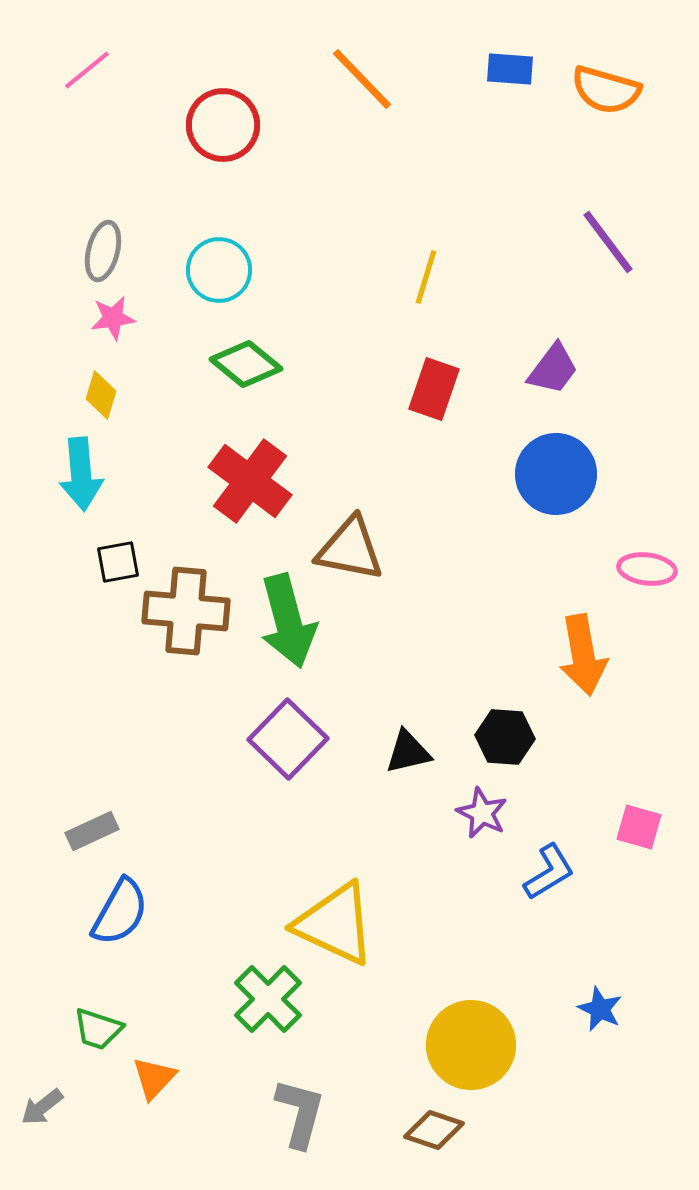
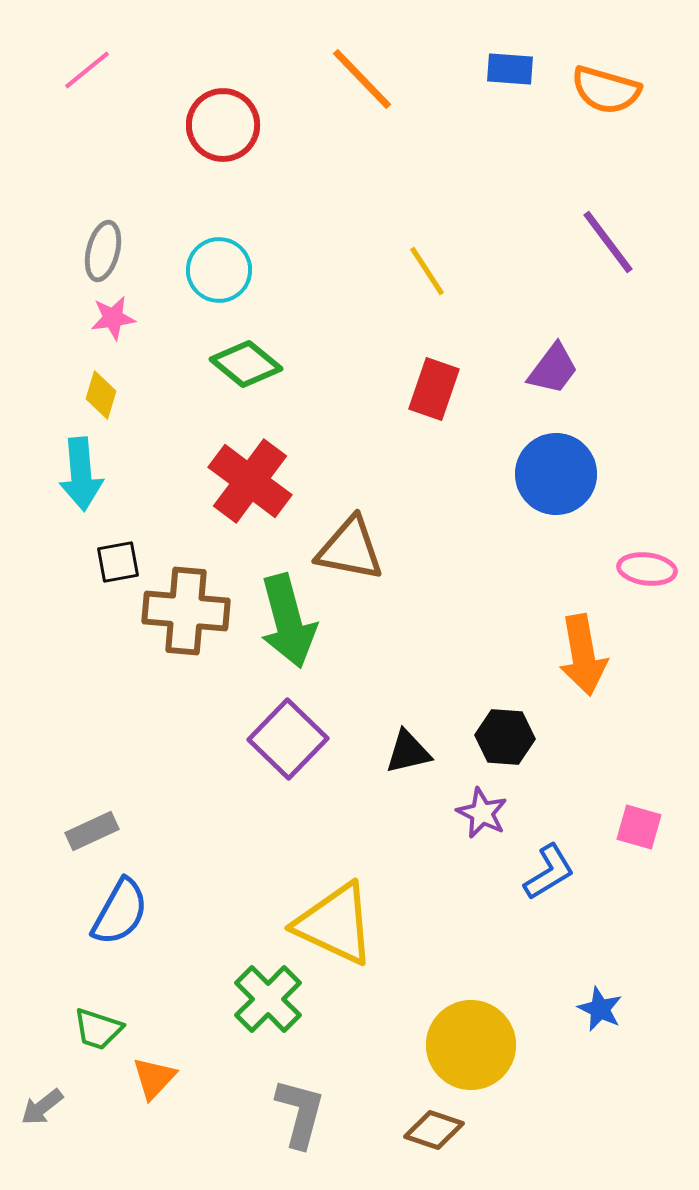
yellow line: moved 1 px right, 6 px up; rotated 50 degrees counterclockwise
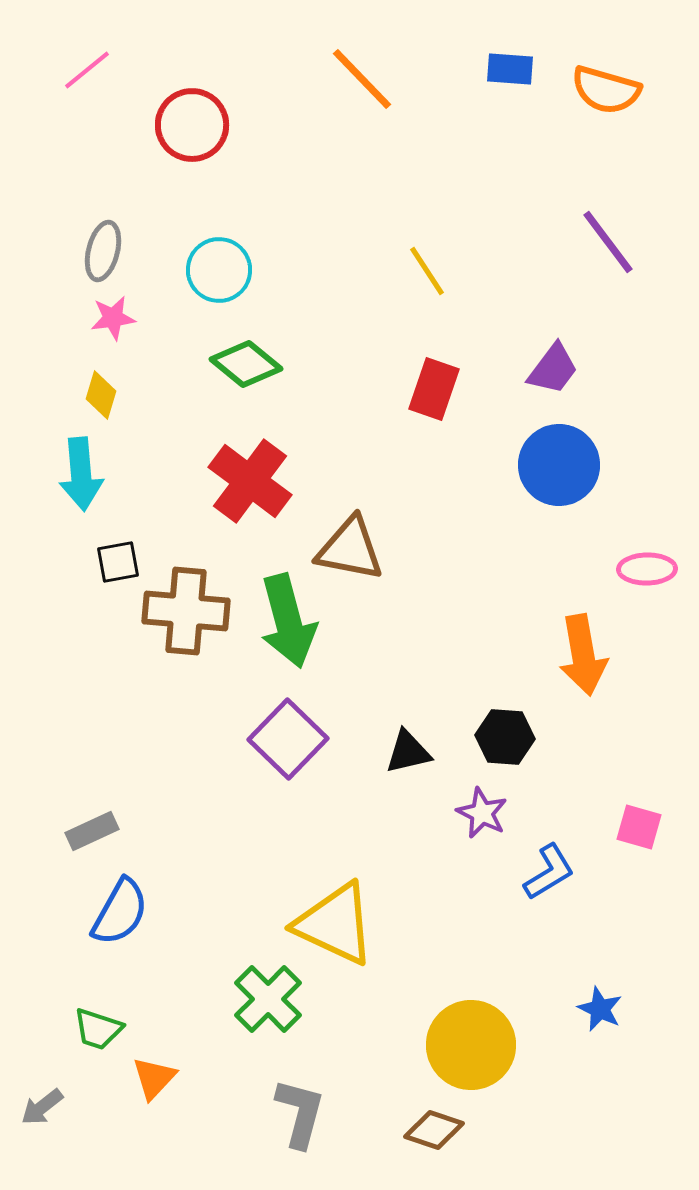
red circle: moved 31 px left
blue circle: moved 3 px right, 9 px up
pink ellipse: rotated 8 degrees counterclockwise
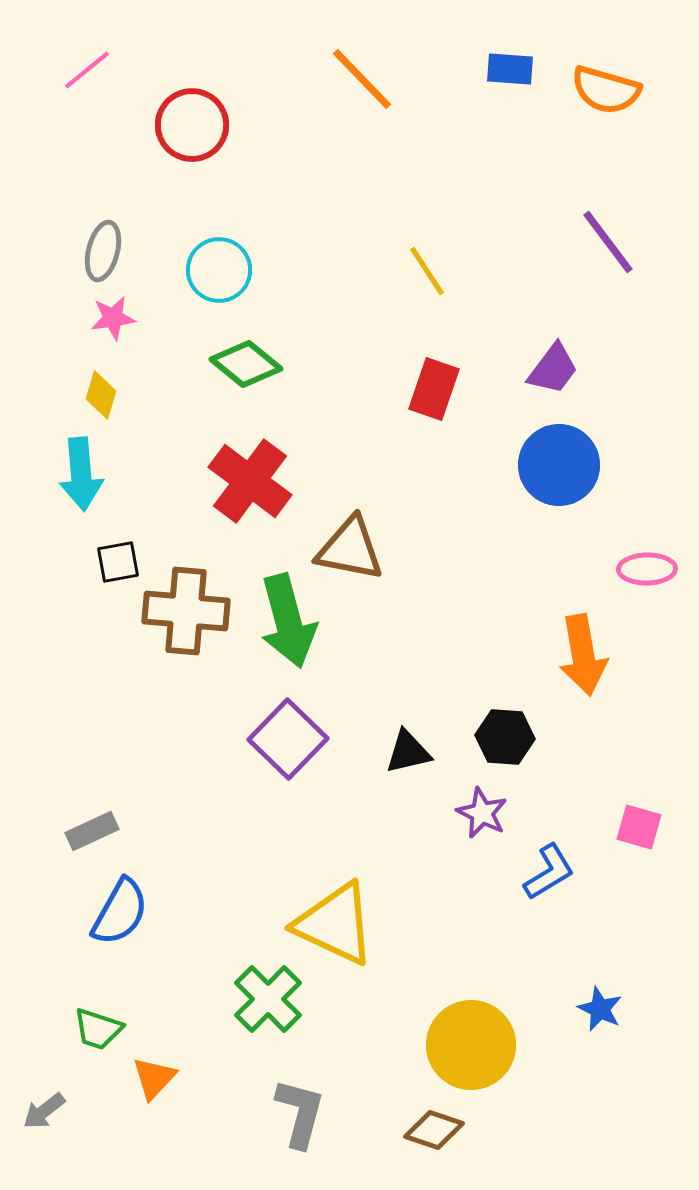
gray arrow: moved 2 px right, 4 px down
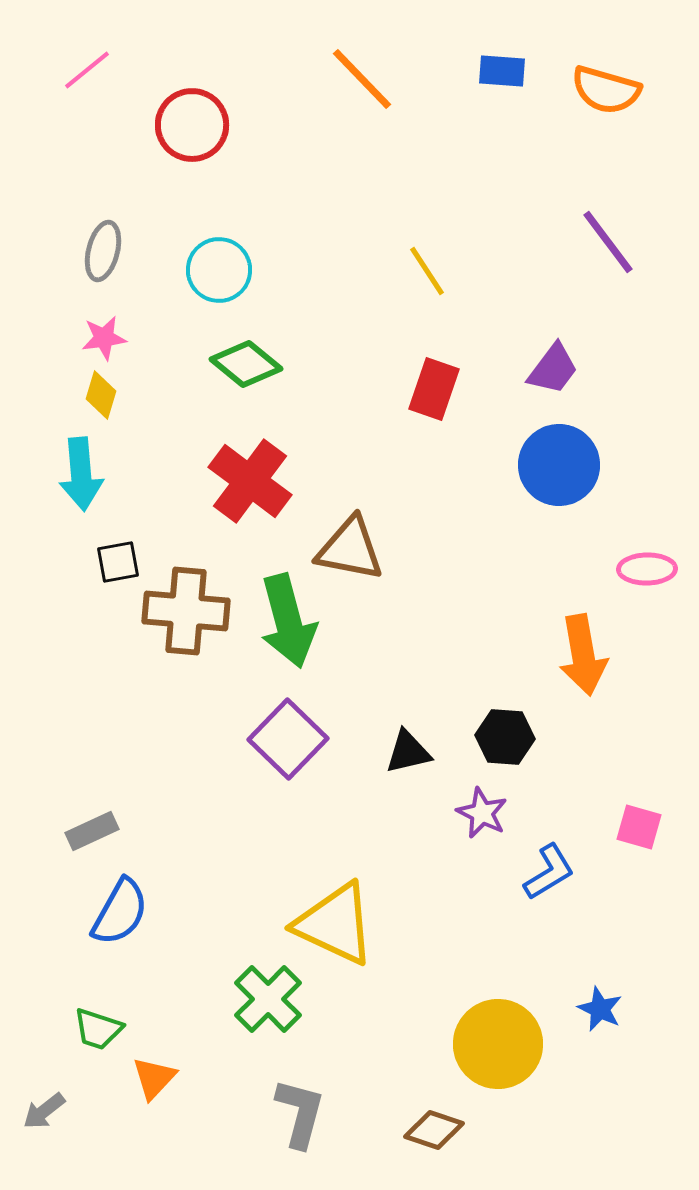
blue rectangle: moved 8 px left, 2 px down
pink star: moved 9 px left, 20 px down
yellow circle: moved 27 px right, 1 px up
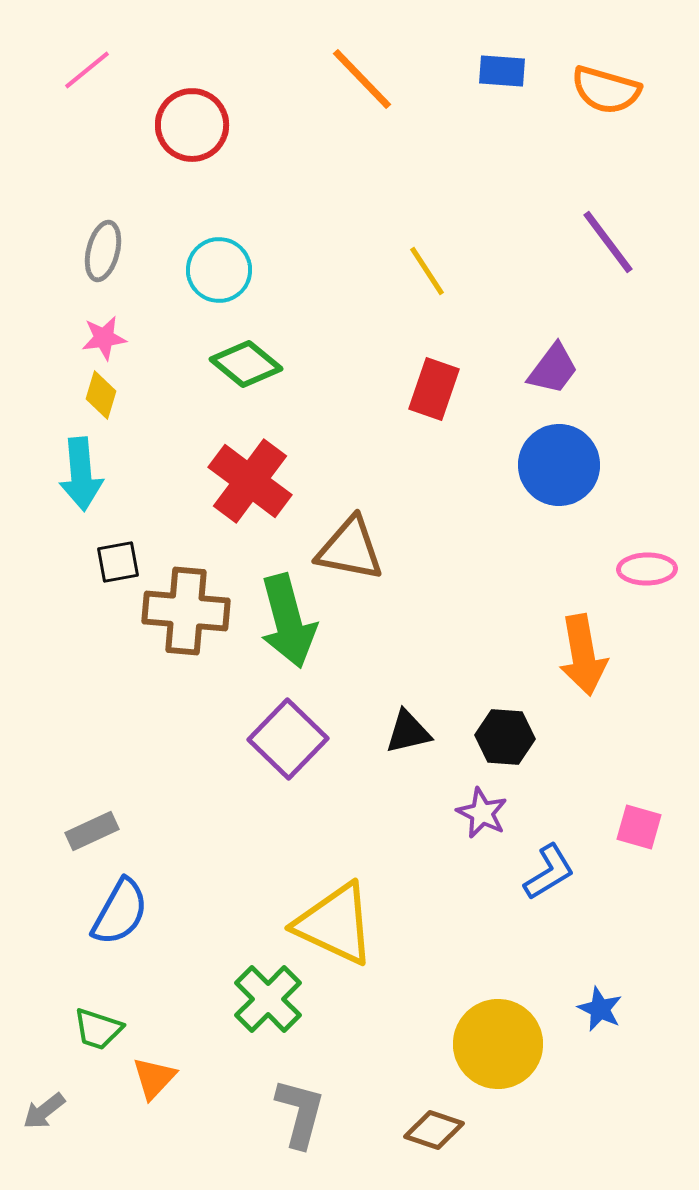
black triangle: moved 20 px up
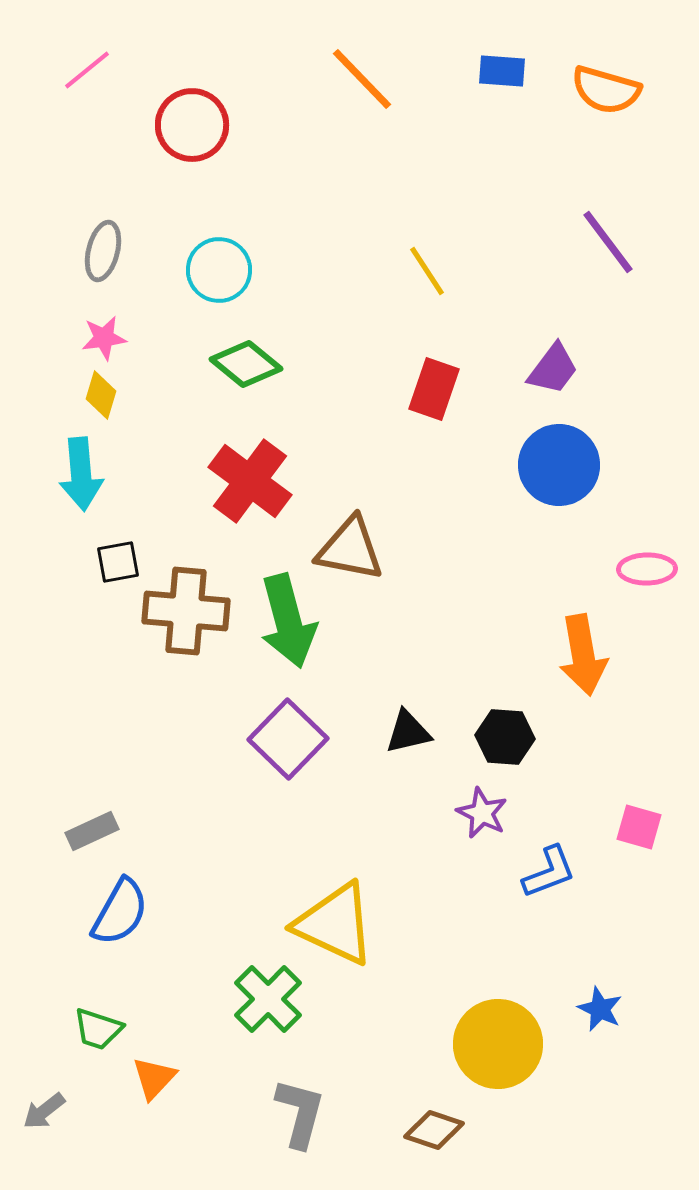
blue L-shape: rotated 10 degrees clockwise
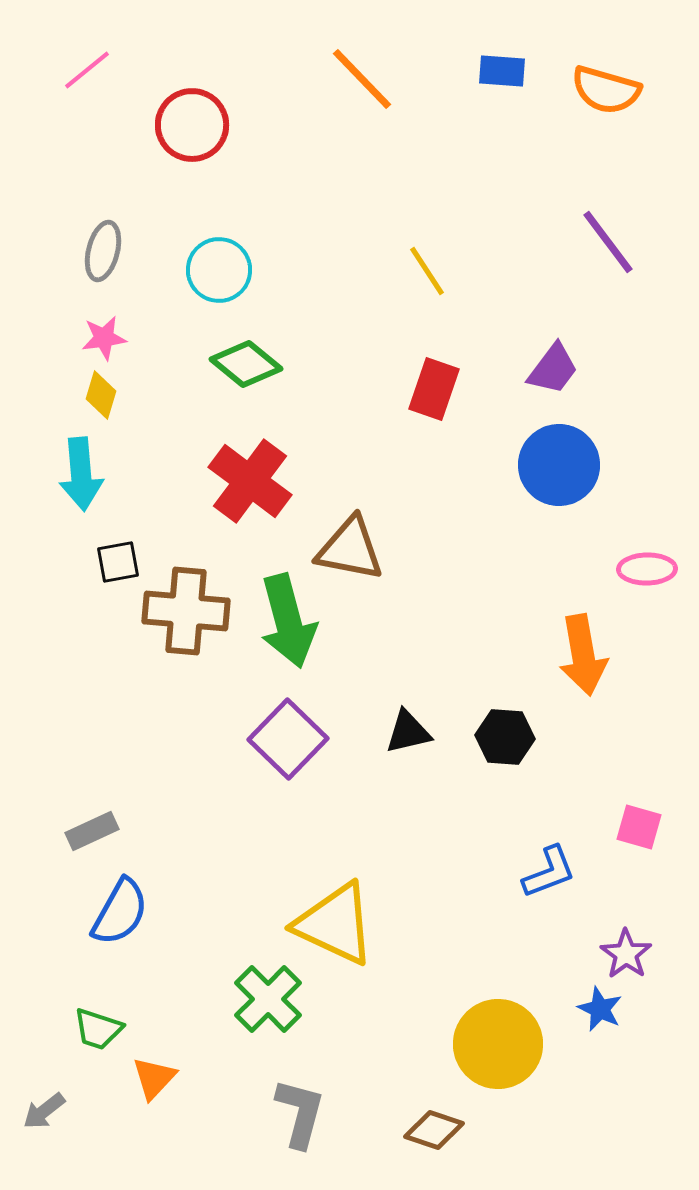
purple star: moved 144 px right, 141 px down; rotated 9 degrees clockwise
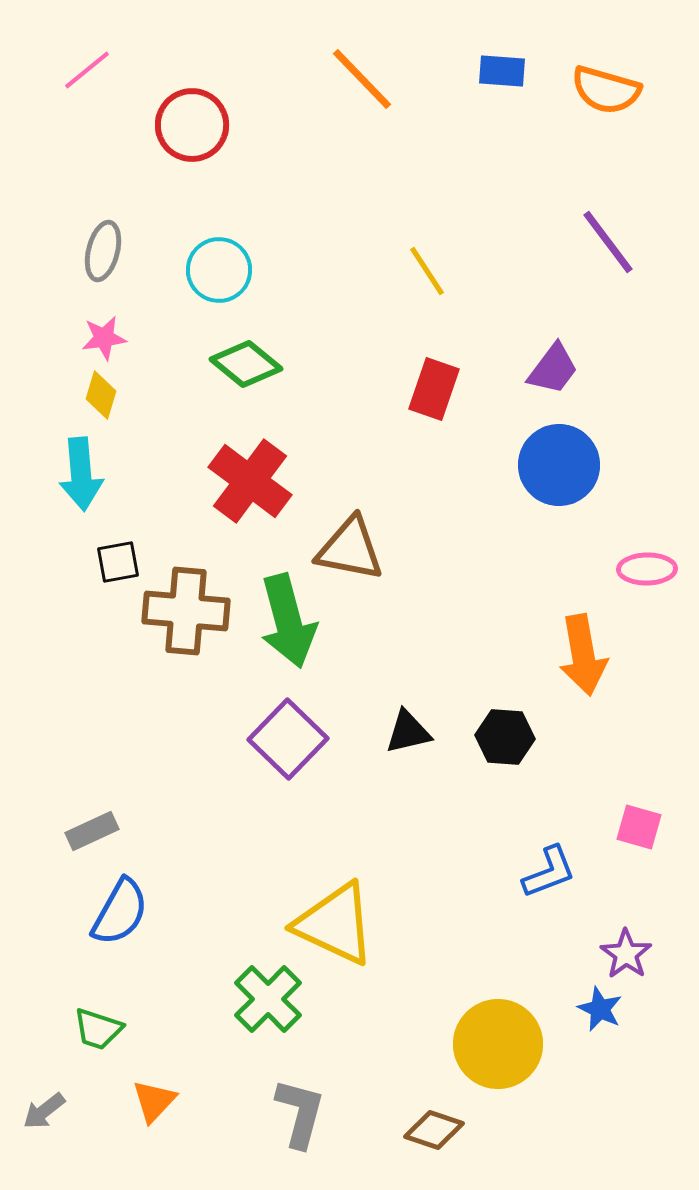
orange triangle: moved 23 px down
